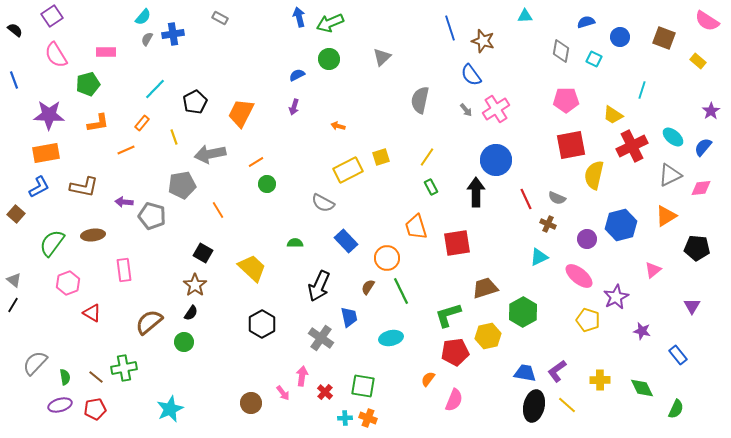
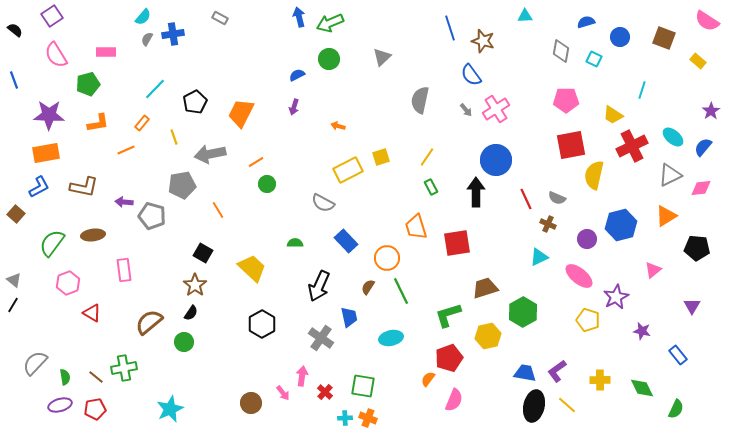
red pentagon at (455, 352): moved 6 px left, 6 px down; rotated 12 degrees counterclockwise
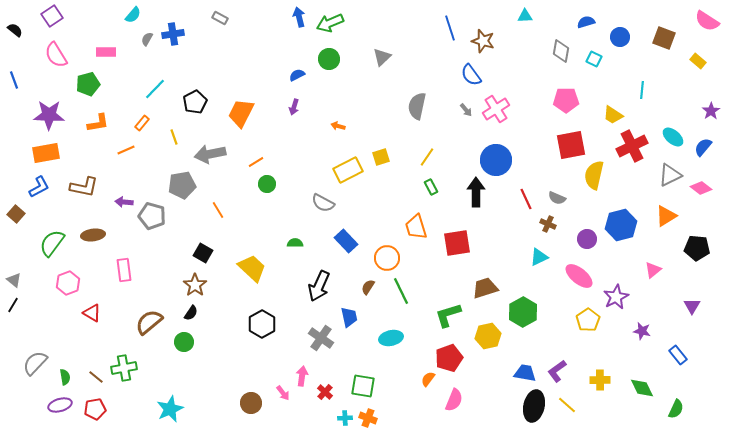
cyan semicircle at (143, 17): moved 10 px left, 2 px up
cyan line at (642, 90): rotated 12 degrees counterclockwise
gray semicircle at (420, 100): moved 3 px left, 6 px down
pink diamond at (701, 188): rotated 45 degrees clockwise
yellow pentagon at (588, 320): rotated 20 degrees clockwise
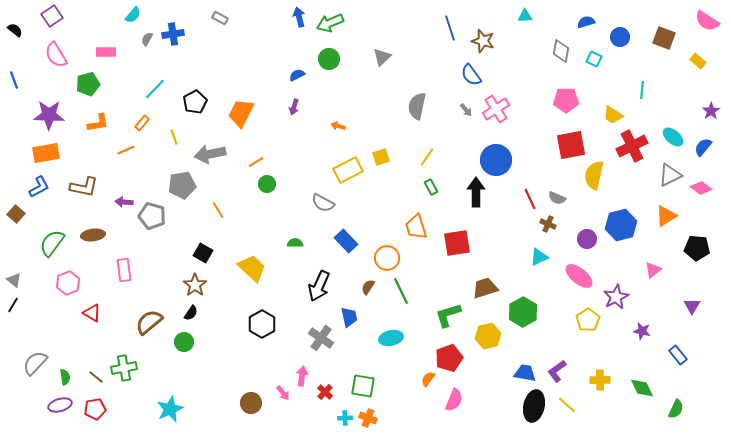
red line at (526, 199): moved 4 px right
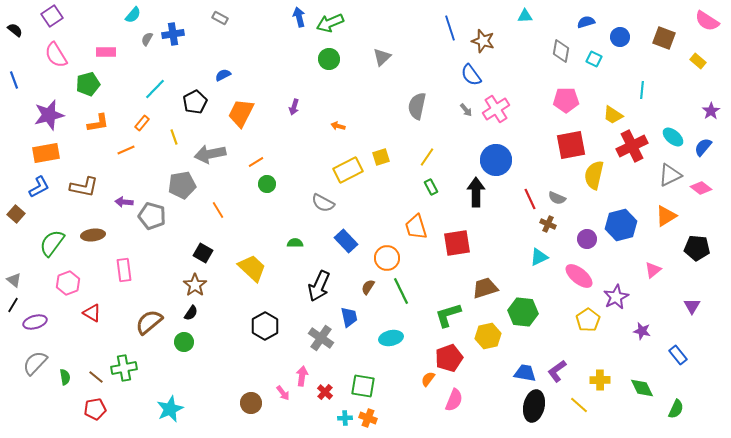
blue semicircle at (297, 75): moved 74 px left
purple star at (49, 115): rotated 16 degrees counterclockwise
green hexagon at (523, 312): rotated 24 degrees counterclockwise
black hexagon at (262, 324): moved 3 px right, 2 px down
purple ellipse at (60, 405): moved 25 px left, 83 px up
yellow line at (567, 405): moved 12 px right
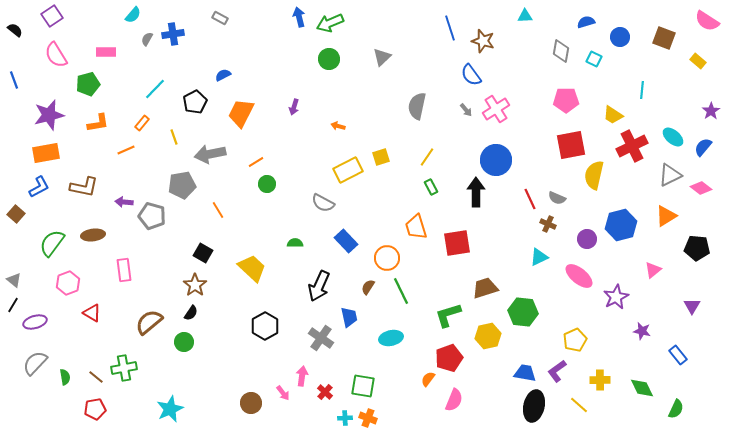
yellow pentagon at (588, 320): moved 13 px left, 20 px down; rotated 10 degrees clockwise
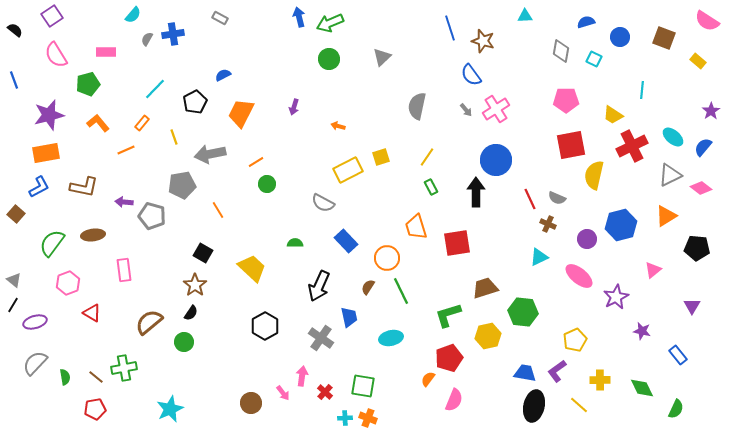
orange L-shape at (98, 123): rotated 120 degrees counterclockwise
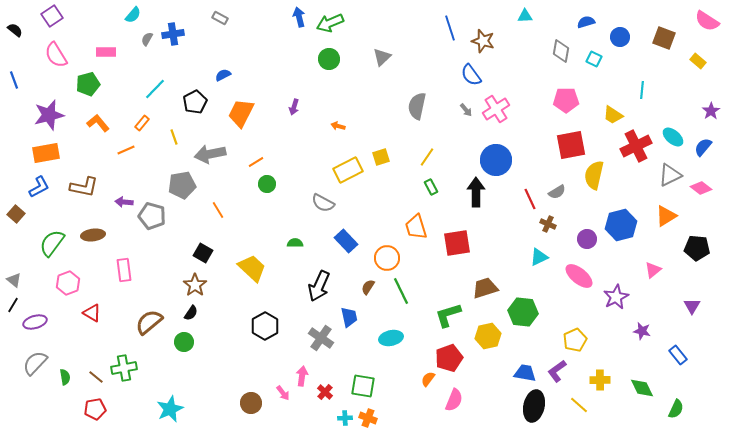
red cross at (632, 146): moved 4 px right
gray semicircle at (557, 198): moved 6 px up; rotated 54 degrees counterclockwise
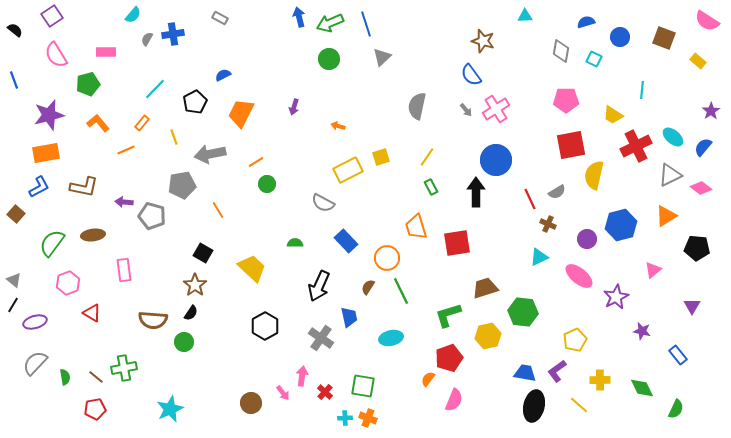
blue line at (450, 28): moved 84 px left, 4 px up
brown semicircle at (149, 322): moved 4 px right, 2 px up; rotated 136 degrees counterclockwise
